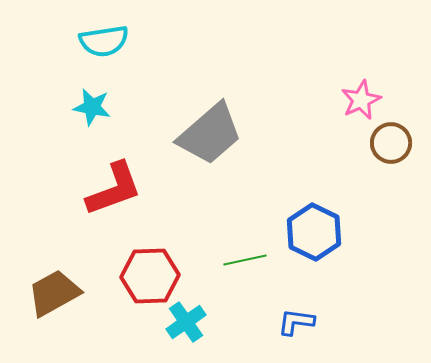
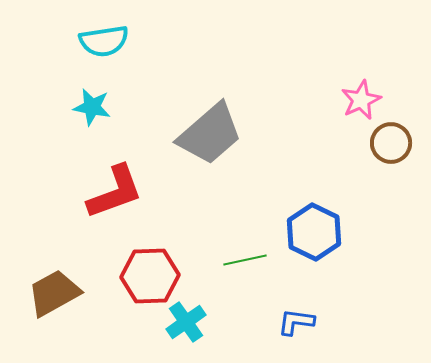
red L-shape: moved 1 px right, 3 px down
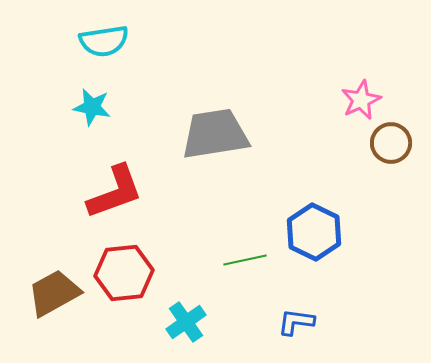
gray trapezoid: moved 5 px right; rotated 148 degrees counterclockwise
red hexagon: moved 26 px left, 3 px up; rotated 4 degrees counterclockwise
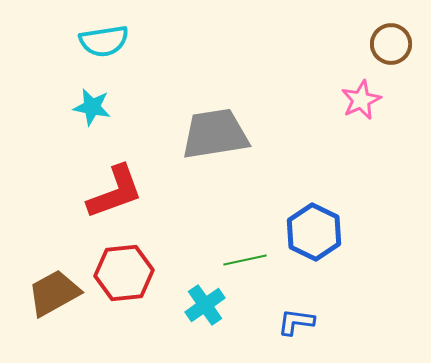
brown circle: moved 99 px up
cyan cross: moved 19 px right, 17 px up
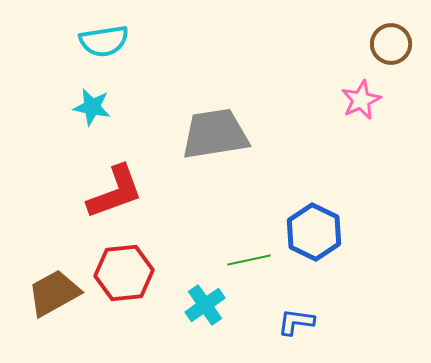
green line: moved 4 px right
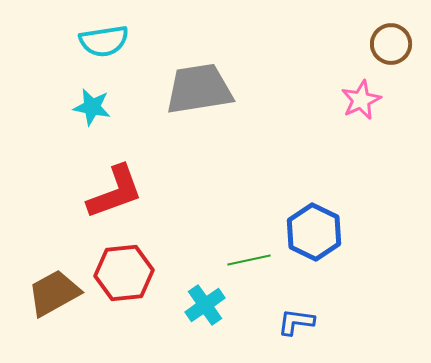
gray trapezoid: moved 16 px left, 45 px up
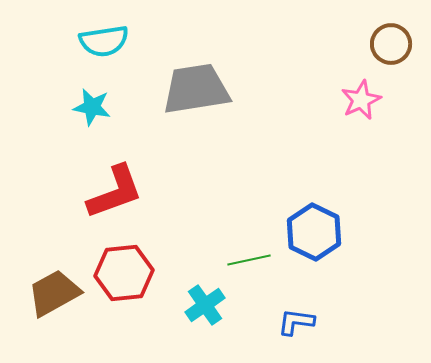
gray trapezoid: moved 3 px left
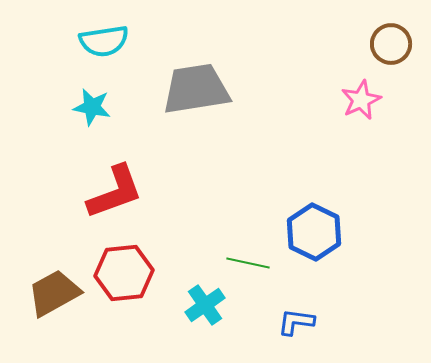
green line: moved 1 px left, 3 px down; rotated 24 degrees clockwise
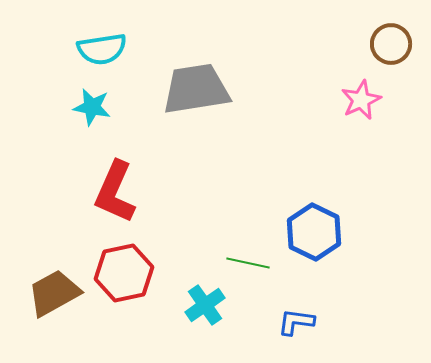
cyan semicircle: moved 2 px left, 8 px down
red L-shape: rotated 134 degrees clockwise
red hexagon: rotated 6 degrees counterclockwise
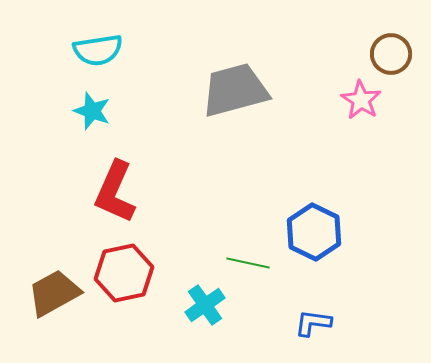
brown circle: moved 10 px down
cyan semicircle: moved 4 px left, 1 px down
gray trapezoid: moved 39 px right, 1 px down; rotated 6 degrees counterclockwise
pink star: rotated 15 degrees counterclockwise
cyan star: moved 4 px down; rotated 9 degrees clockwise
blue L-shape: moved 17 px right, 1 px down
